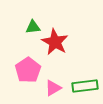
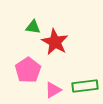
green triangle: rotated 14 degrees clockwise
pink triangle: moved 2 px down
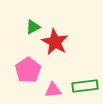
green triangle: rotated 35 degrees counterclockwise
pink triangle: rotated 24 degrees clockwise
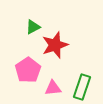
red star: moved 3 px down; rotated 24 degrees clockwise
green rectangle: moved 3 px left, 1 px down; rotated 65 degrees counterclockwise
pink triangle: moved 2 px up
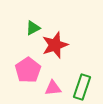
green triangle: moved 1 px down
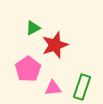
pink pentagon: moved 1 px up
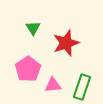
green triangle: rotated 35 degrees counterclockwise
red star: moved 11 px right, 2 px up
pink triangle: moved 3 px up
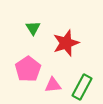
green rectangle: rotated 10 degrees clockwise
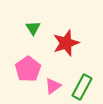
pink triangle: moved 1 px down; rotated 30 degrees counterclockwise
